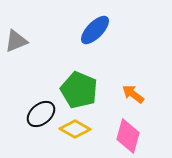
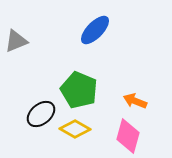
orange arrow: moved 2 px right, 7 px down; rotated 15 degrees counterclockwise
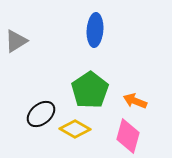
blue ellipse: rotated 40 degrees counterclockwise
gray triangle: rotated 10 degrees counterclockwise
green pentagon: moved 11 px right; rotated 15 degrees clockwise
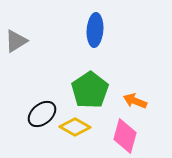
black ellipse: moved 1 px right
yellow diamond: moved 2 px up
pink diamond: moved 3 px left
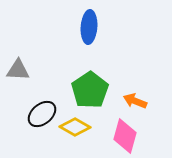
blue ellipse: moved 6 px left, 3 px up
gray triangle: moved 2 px right, 29 px down; rotated 35 degrees clockwise
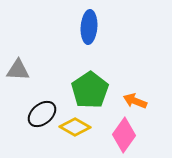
pink diamond: moved 1 px left, 1 px up; rotated 20 degrees clockwise
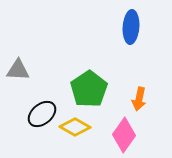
blue ellipse: moved 42 px right
green pentagon: moved 1 px left, 1 px up
orange arrow: moved 4 px right, 2 px up; rotated 100 degrees counterclockwise
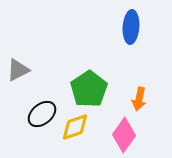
gray triangle: rotated 30 degrees counterclockwise
yellow diamond: rotated 48 degrees counterclockwise
